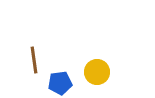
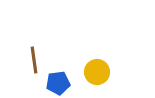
blue pentagon: moved 2 px left
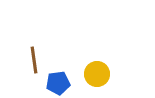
yellow circle: moved 2 px down
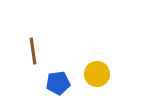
brown line: moved 1 px left, 9 px up
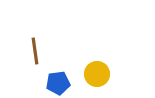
brown line: moved 2 px right
